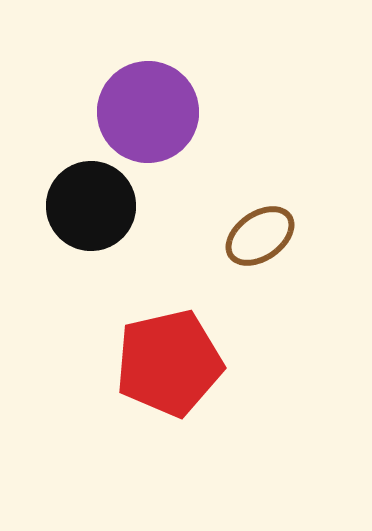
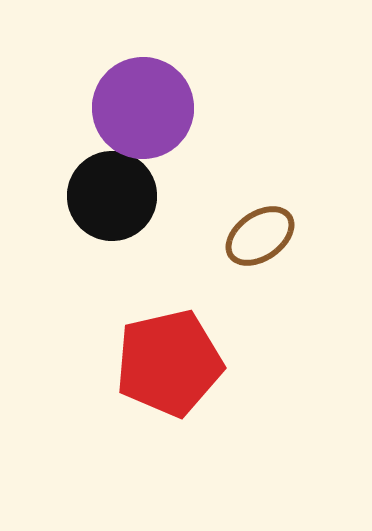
purple circle: moved 5 px left, 4 px up
black circle: moved 21 px right, 10 px up
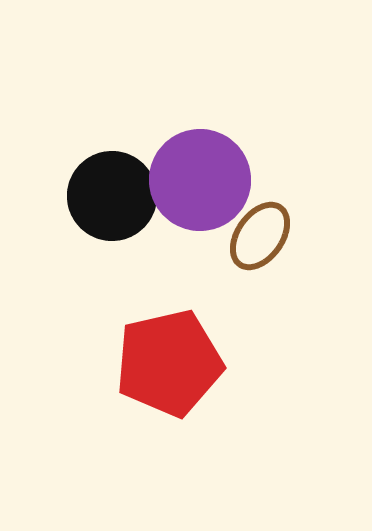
purple circle: moved 57 px right, 72 px down
brown ellipse: rotated 20 degrees counterclockwise
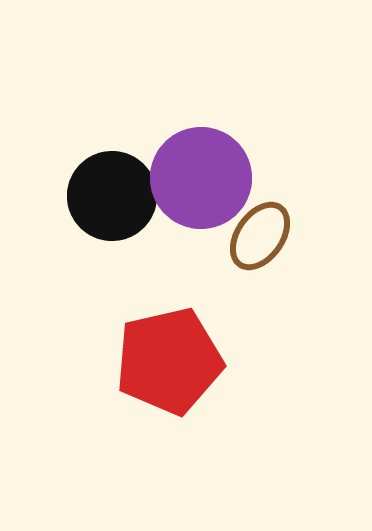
purple circle: moved 1 px right, 2 px up
red pentagon: moved 2 px up
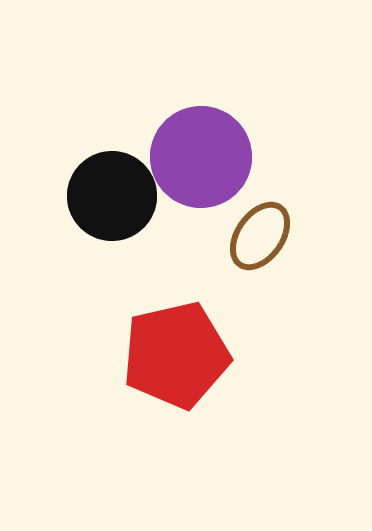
purple circle: moved 21 px up
red pentagon: moved 7 px right, 6 px up
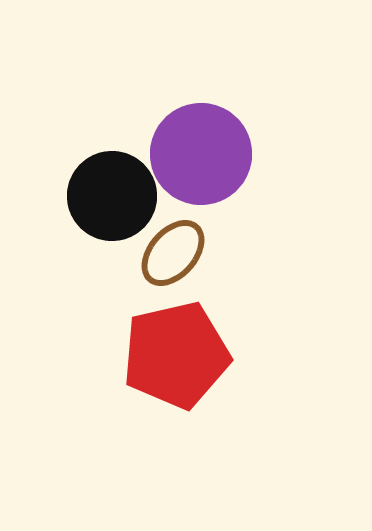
purple circle: moved 3 px up
brown ellipse: moved 87 px left, 17 px down; rotated 6 degrees clockwise
